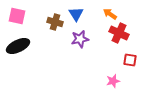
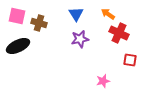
orange arrow: moved 2 px left
brown cross: moved 16 px left, 1 px down
pink star: moved 10 px left
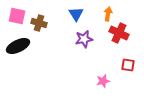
orange arrow: rotated 64 degrees clockwise
purple star: moved 4 px right
red square: moved 2 px left, 5 px down
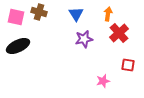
pink square: moved 1 px left, 1 px down
brown cross: moved 11 px up
red cross: rotated 24 degrees clockwise
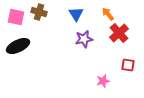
orange arrow: rotated 48 degrees counterclockwise
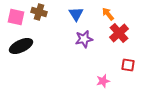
black ellipse: moved 3 px right
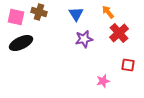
orange arrow: moved 2 px up
black ellipse: moved 3 px up
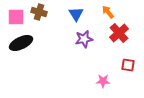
pink square: rotated 12 degrees counterclockwise
pink star: rotated 16 degrees clockwise
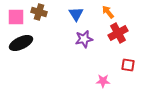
red cross: moved 1 px left; rotated 12 degrees clockwise
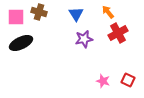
red square: moved 15 px down; rotated 16 degrees clockwise
pink star: rotated 16 degrees clockwise
